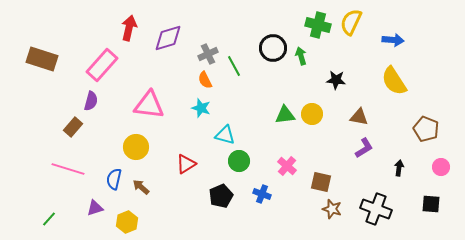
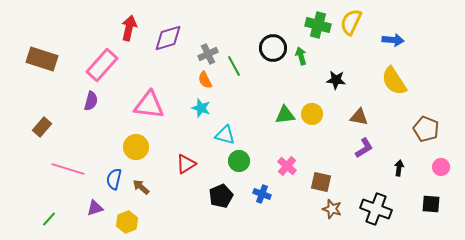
brown rectangle at (73, 127): moved 31 px left
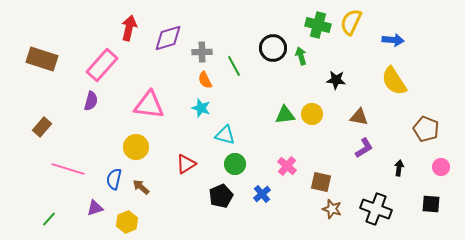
gray cross at (208, 54): moved 6 px left, 2 px up; rotated 24 degrees clockwise
green circle at (239, 161): moved 4 px left, 3 px down
blue cross at (262, 194): rotated 30 degrees clockwise
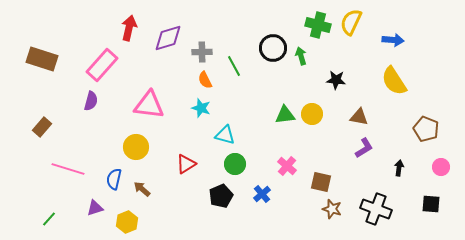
brown arrow at (141, 187): moved 1 px right, 2 px down
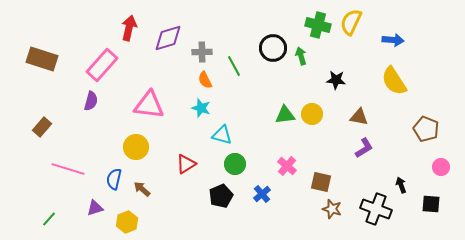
cyan triangle at (225, 135): moved 3 px left
black arrow at (399, 168): moved 2 px right, 17 px down; rotated 28 degrees counterclockwise
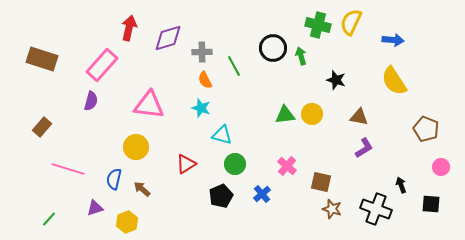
black star at (336, 80): rotated 12 degrees clockwise
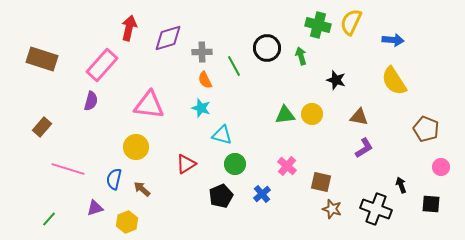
black circle at (273, 48): moved 6 px left
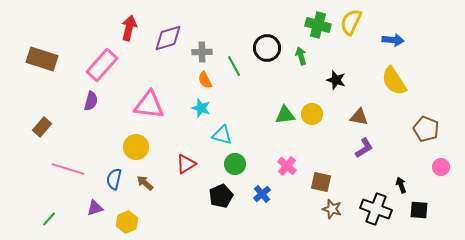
brown arrow at (142, 189): moved 3 px right, 6 px up
black square at (431, 204): moved 12 px left, 6 px down
